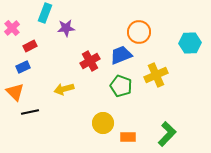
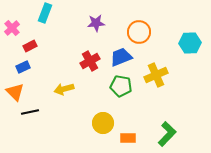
purple star: moved 30 px right, 5 px up
blue trapezoid: moved 2 px down
green pentagon: rotated 10 degrees counterclockwise
orange rectangle: moved 1 px down
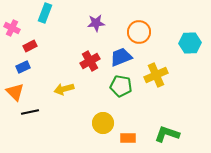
pink cross: rotated 21 degrees counterclockwise
green L-shape: rotated 115 degrees counterclockwise
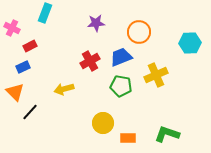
black line: rotated 36 degrees counterclockwise
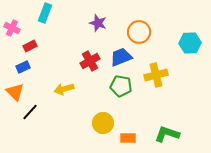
purple star: moved 2 px right; rotated 24 degrees clockwise
yellow cross: rotated 10 degrees clockwise
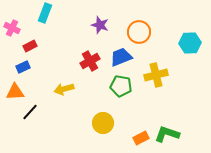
purple star: moved 2 px right, 2 px down
orange triangle: rotated 48 degrees counterclockwise
orange rectangle: moved 13 px right; rotated 28 degrees counterclockwise
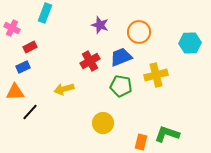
red rectangle: moved 1 px down
orange rectangle: moved 4 px down; rotated 49 degrees counterclockwise
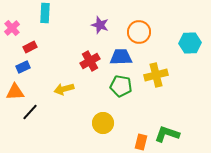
cyan rectangle: rotated 18 degrees counterclockwise
pink cross: rotated 21 degrees clockwise
blue trapezoid: rotated 20 degrees clockwise
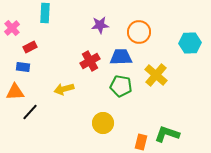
purple star: rotated 24 degrees counterclockwise
blue rectangle: rotated 32 degrees clockwise
yellow cross: rotated 35 degrees counterclockwise
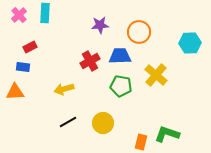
pink cross: moved 7 px right, 13 px up
blue trapezoid: moved 1 px left, 1 px up
black line: moved 38 px right, 10 px down; rotated 18 degrees clockwise
